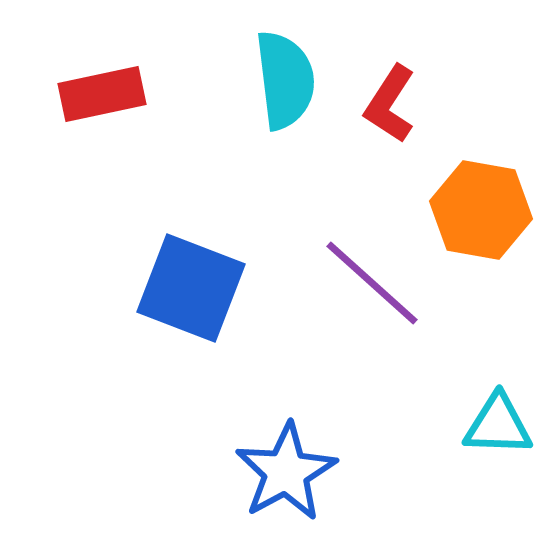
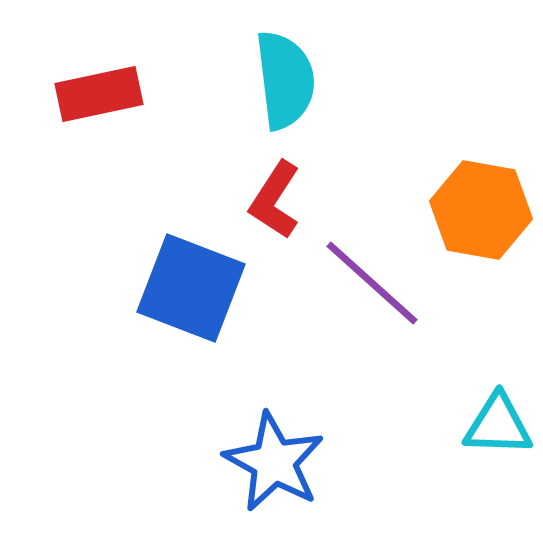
red rectangle: moved 3 px left
red L-shape: moved 115 px left, 96 px down
blue star: moved 12 px left, 10 px up; rotated 14 degrees counterclockwise
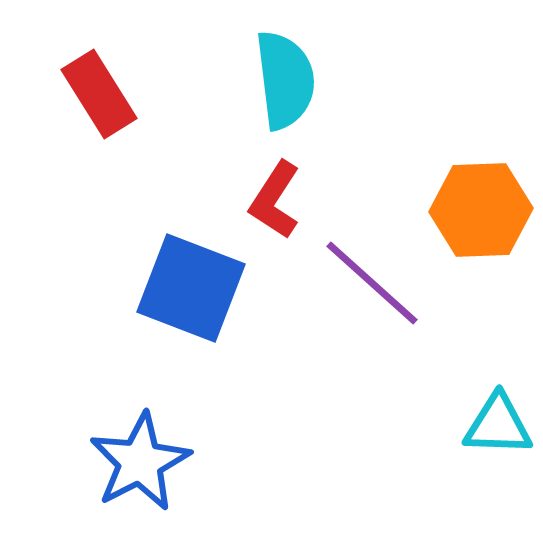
red rectangle: rotated 70 degrees clockwise
orange hexagon: rotated 12 degrees counterclockwise
blue star: moved 134 px left; rotated 16 degrees clockwise
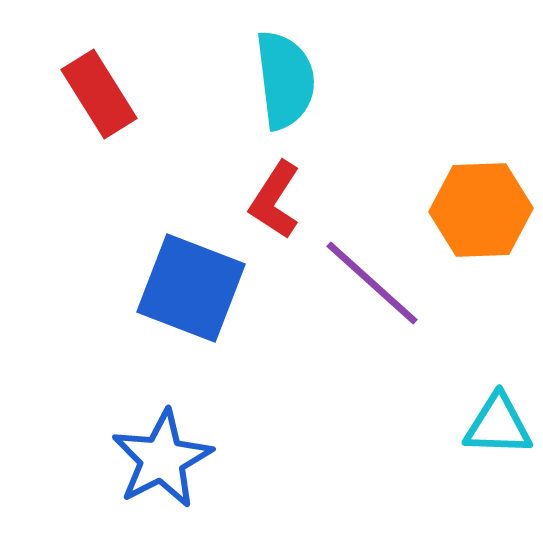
blue star: moved 22 px right, 3 px up
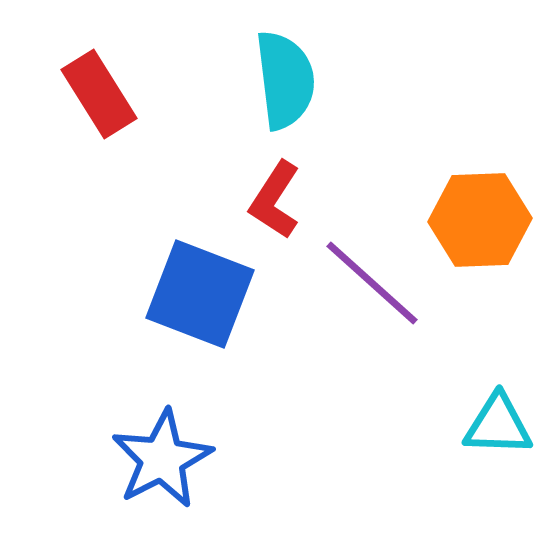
orange hexagon: moved 1 px left, 10 px down
blue square: moved 9 px right, 6 px down
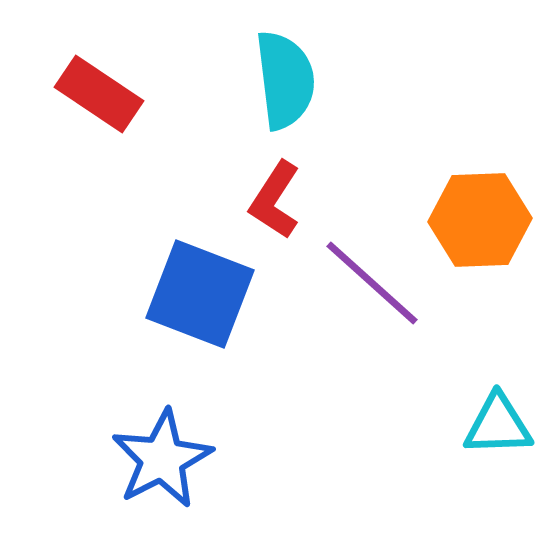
red rectangle: rotated 24 degrees counterclockwise
cyan triangle: rotated 4 degrees counterclockwise
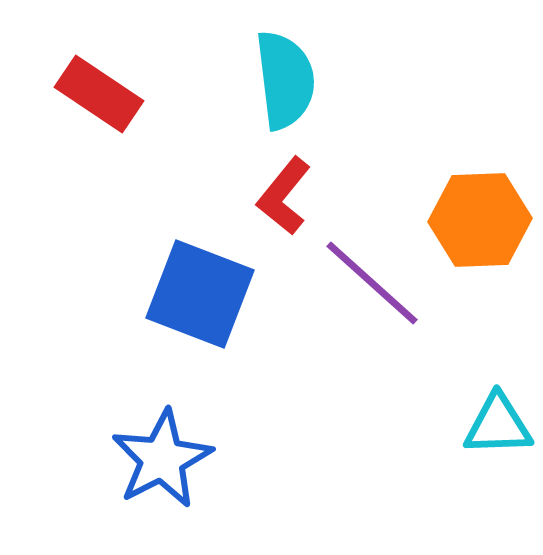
red L-shape: moved 9 px right, 4 px up; rotated 6 degrees clockwise
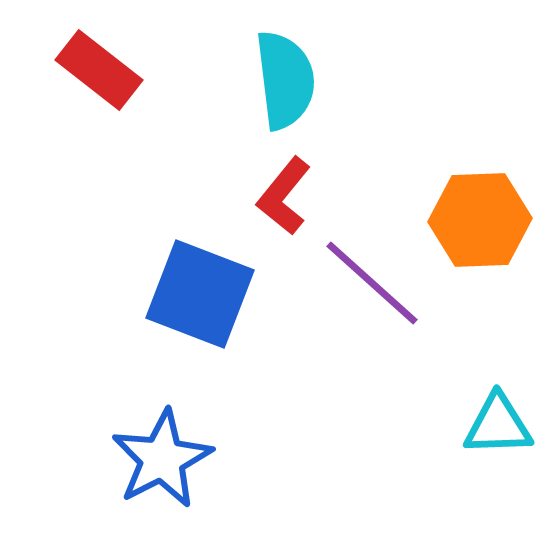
red rectangle: moved 24 px up; rotated 4 degrees clockwise
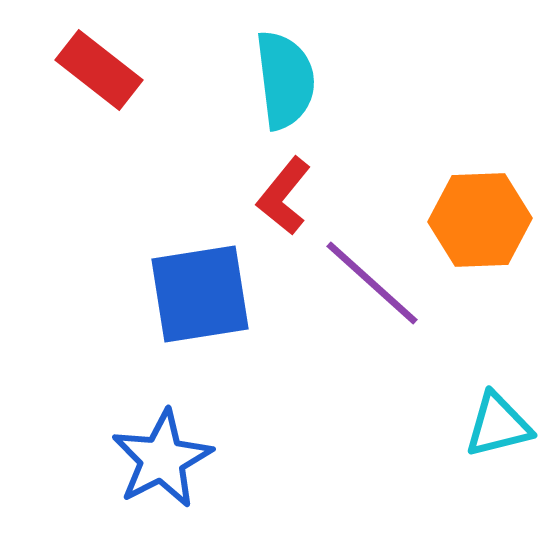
blue square: rotated 30 degrees counterclockwise
cyan triangle: rotated 12 degrees counterclockwise
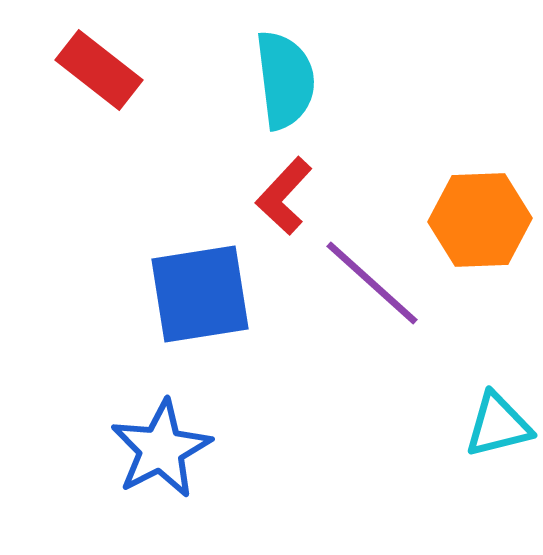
red L-shape: rotated 4 degrees clockwise
blue star: moved 1 px left, 10 px up
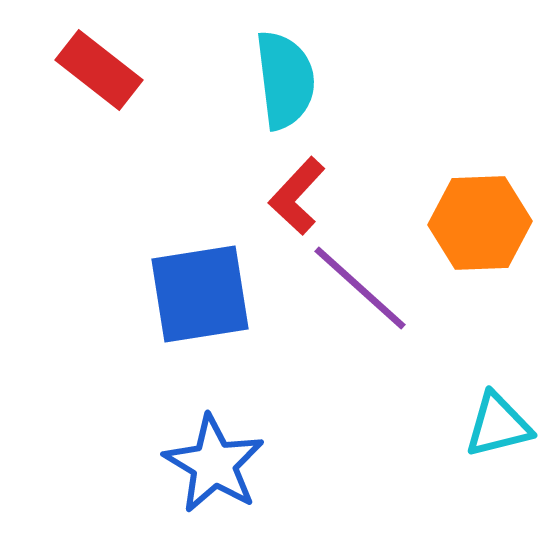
red L-shape: moved 13 px right
orange hexagon: moved 3 px down
purple line: moved 12 px left, 5 px down
blue star: moved 53 px right, 15 px down; rotated 14 degrees counterclockwise
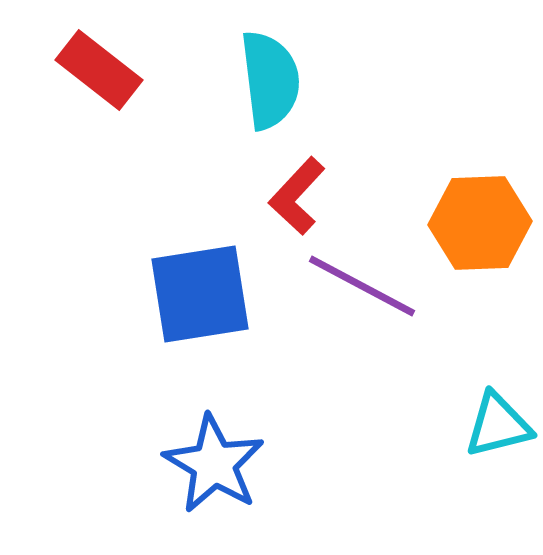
cyan semicircle: moved 15 px left
purple line: moved 2 px right, 2 px up; rotated 14 degrees counterclockwise
